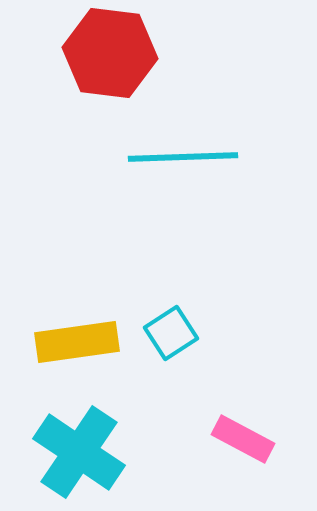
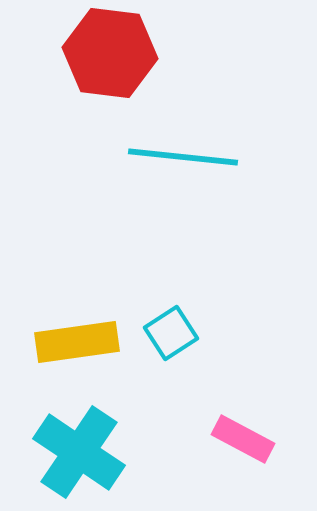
cyan line: rotated 8 degrees clockwise
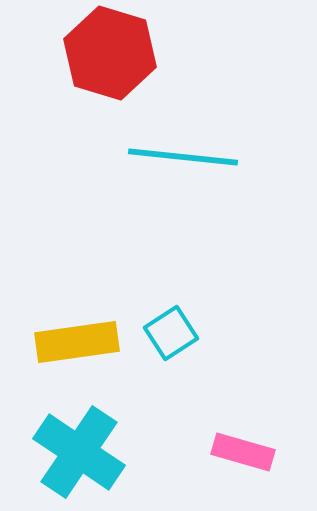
red hexagon: rotated 10 degrees clockwise
pink rectangle: moved 13 px down; rotated 12 degrees counterclockwise
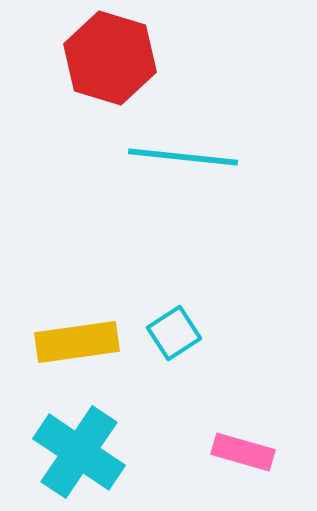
red hexagon: moved 5 px down
cyan square: moved 3 px right
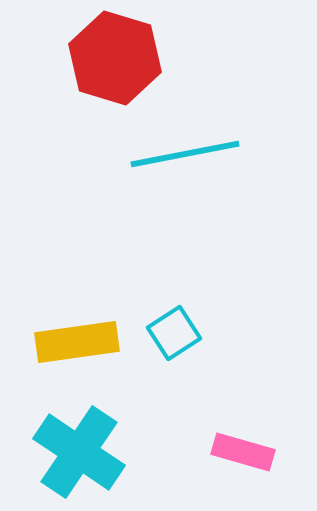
red hexagon: moved 5 px right
cyan line: moved 2 px right, 3 px up; rotated 17 degrees counterclockwise
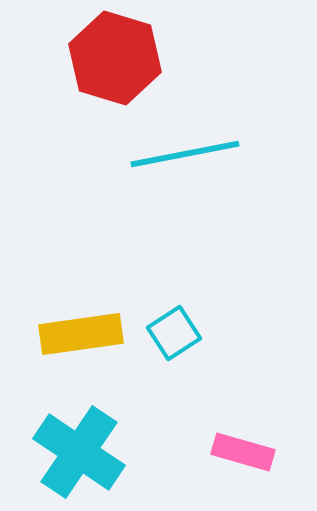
yellow rectangle: moved 4 px right, 8 px up
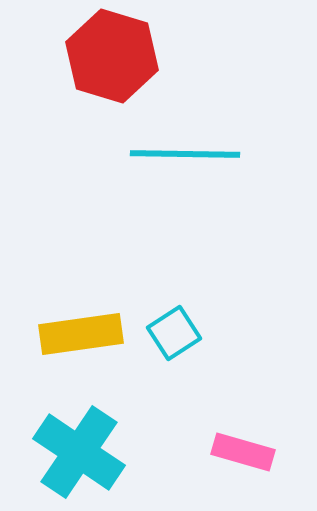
red hexagon: moved 3 px left, 2 px up
cyan line: rotated 12 degrees clockwise
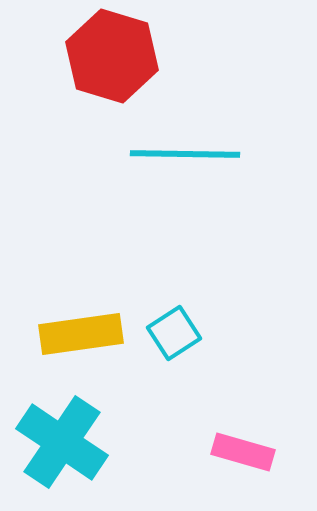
cyan cross: moved 17 px left, 10 px up
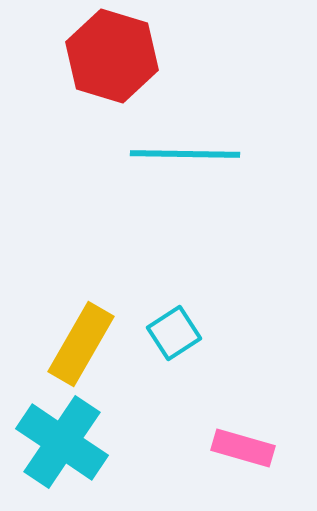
yellow rectangle: moved 10 px down; rotated 52 degrees counterclockwise
pink rectangle: moved 4 px up
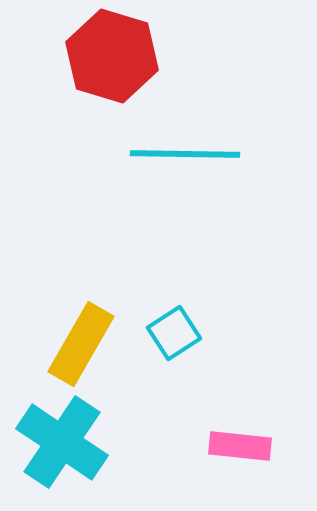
pink rectangle: moved 3 px left, 2 px up; rotated 10 degrees counterclockwise
